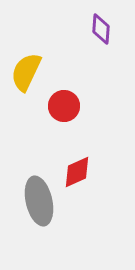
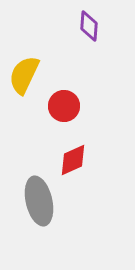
purple diamond: moved 12 px left, 3 px up
yellow semicircle: moved 2 px left, 3 px down
red diamond: moved 4 px left, 12 px up
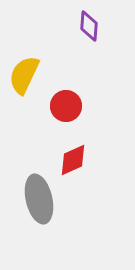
red circle: moved 2 px right
gray ellipse: moved 2 px up
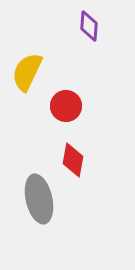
yellow semicircle: moved 3 px right, 3 px up
red diamond: rotated 56 degrees counterclockwise
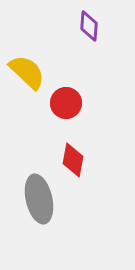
yellow semicircle: rotated 108 degrees clockwise
red circle: moved 3 px up
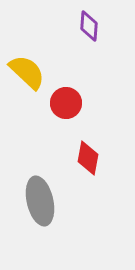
red diamond: moved 15 px right, 2 px up
gray ellipse: moved 1 px right, 2 px down
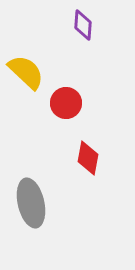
purple diamond: moved 6 px left, 1 px up
yellow semicircle: moved 1 px left
gray ellipse: moved 9 px left, 2 px down
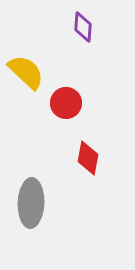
purple diamond: moved 2 px down
gray ellipse: rotated 15 degrees clockwise
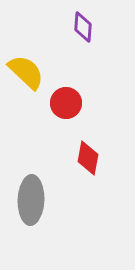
gray ellipse: moved 3 px up
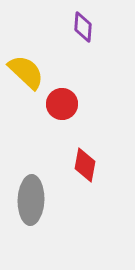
red circle: moved 4 px left, 1 px down
red diamond: moved 3 px left, 7 px down
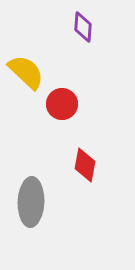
gray ellipse: moved 2 px down
